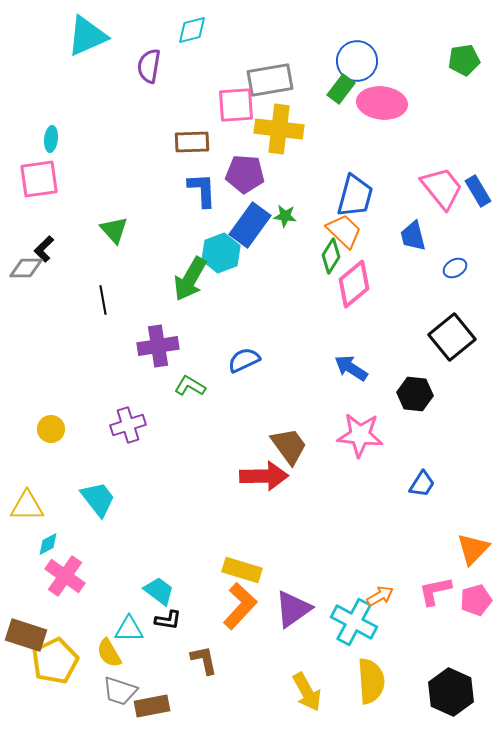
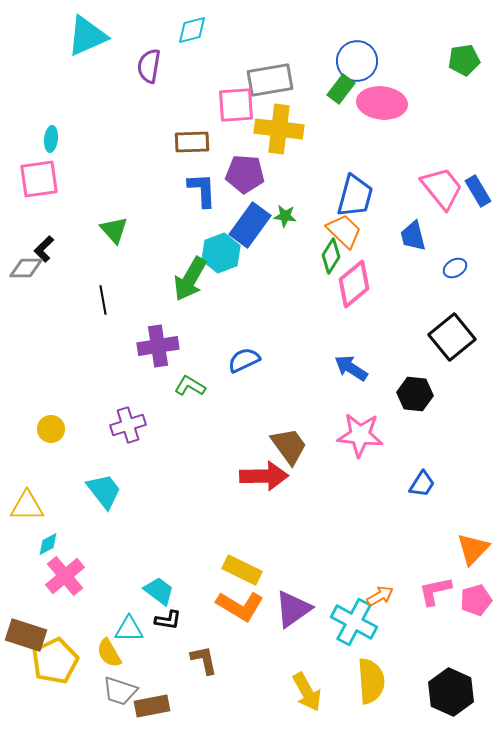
cyan trapezoid at (98, 499): moved 6 px right, 8 px up
yellow rectangle at (242, 570): rotated 9 degrees clockwise
pink cross at (65, 576): rotated 15 degrees clockwise
orange L-shape at (240, 606): rotated 78 degrees clockwise
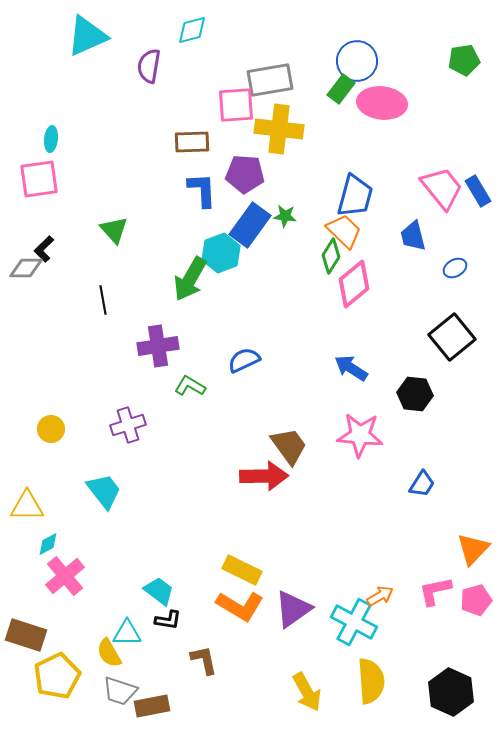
cyan triangle at (129, 629): moved 2 px left, 4 px down
yellow pentagon at (55, 661): moved 2 px right, 15 px down
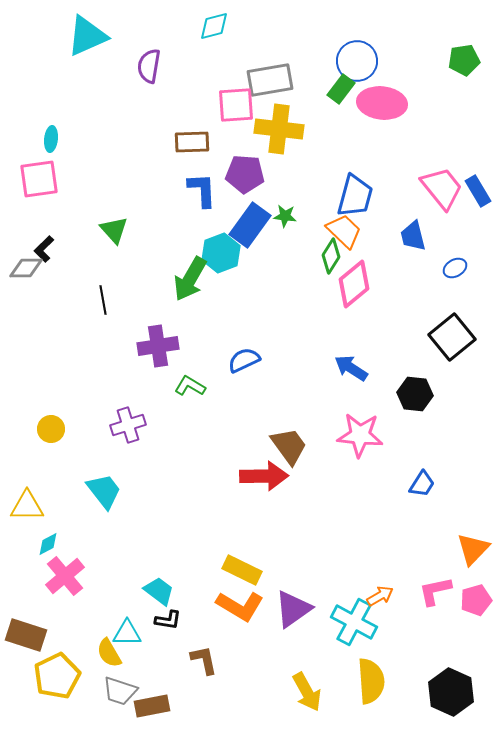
cyan diamond at (192, 30): moved 22 px right, 4 px up
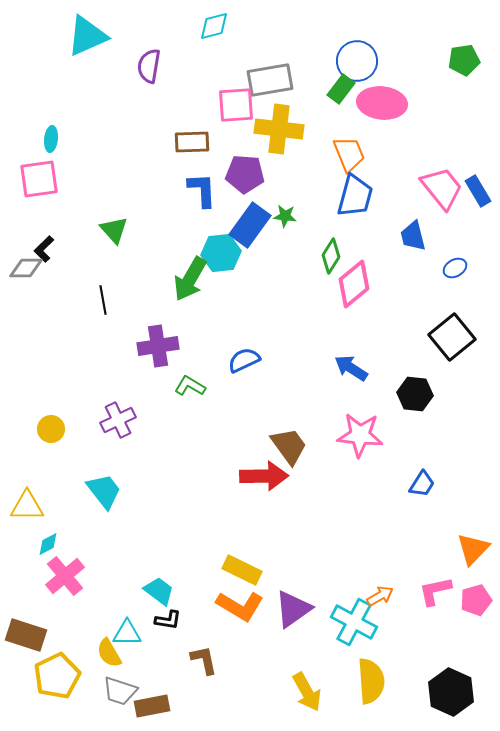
orange trapezoid at (344, 231): moved 5 px right, 77 px up; rotated 24 degrees clockwise
cyan hexagon at (221, 253): rotated 15 degrees clockwise
purple cross at (128, 425): moved 10 px left, 5 px up; rotated 8 degrees counterclockwise
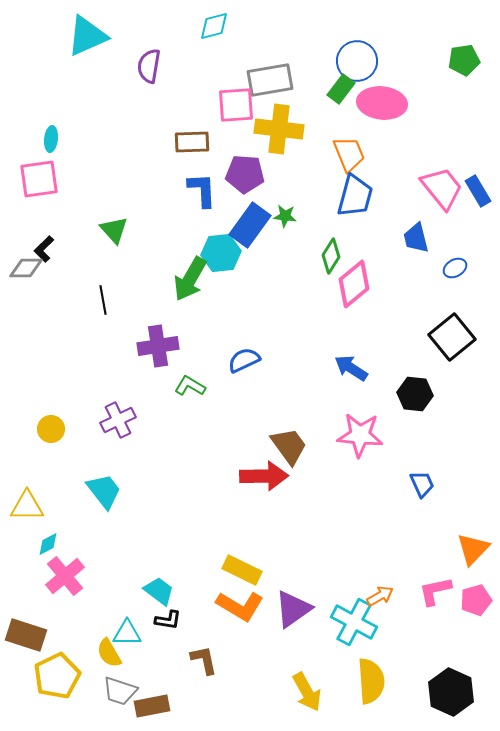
blue trapezoid at (413, 236): moved 3 px right, 2 px down
blue trapezoid at (422, 484): rotated 56 degrees counterclockwise
